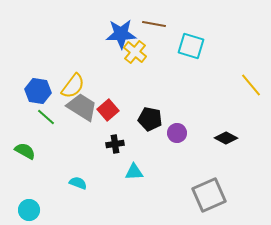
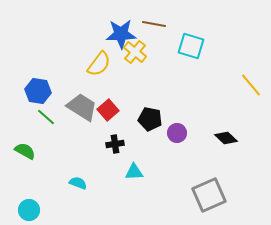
yellow semicircle: moved 26 px right, 22 px up
black diamond: rotated 15 degrees clockwise
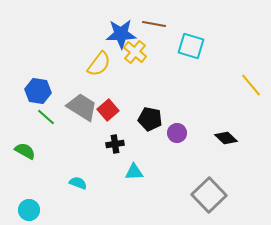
gray square: rotated 20 degrees counterclockwise
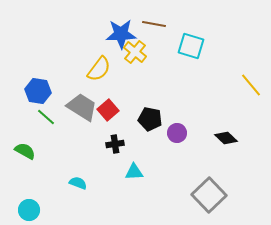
yellow semicircle: moved 5 px down
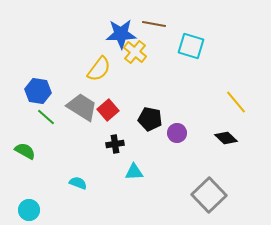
yellow line: moved 15 px left, 17 px down
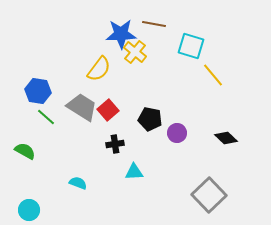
yellow line: moved 23 px left, 27 px up
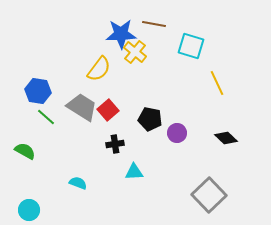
yellow line: moved 4 px right, 8 px down; rotated 15 degrees clockwise
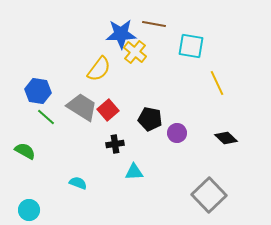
cyan square: rotated 8 degrees counterclockwise
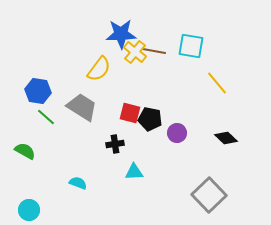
brown line: moved 27 px down
yellow line: rotated 15 degrees counterclockwise
red square: moved 22 px right, 3 px down; rotated 35 degrees counterclockwise
